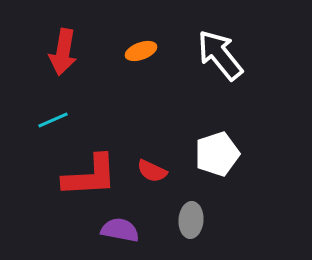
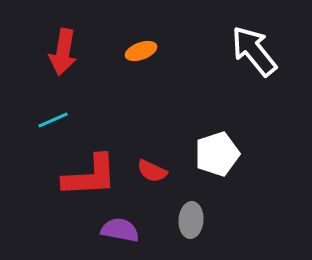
white arrow: moved 34 px right, 4 px up
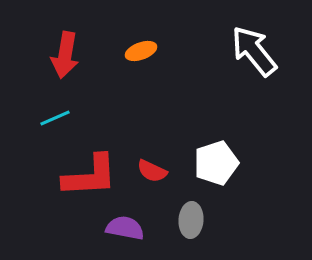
red arrow: moved 2 px right, 3 px down
cyan line: moved 2 px right, 2 px up
white pentagon: moved 1 px left, 9 px down
purple semicircle: moved 5 px right, 2 px up
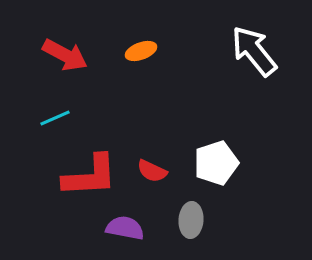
red arrow: rotated 72 degrees counterclockwise
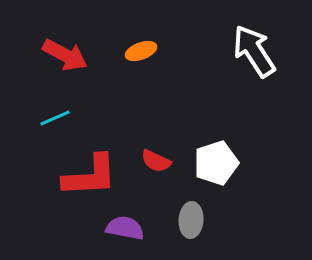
white arrow: rotated 6 degrees clockwise
red semicircle: moved 4 px right, 10 px up
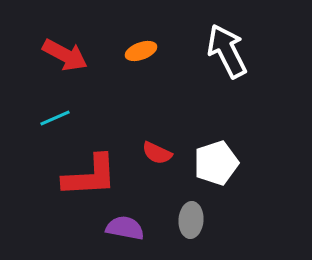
white arrow: moved 27 px left; rotated 6 degrees clockwise
red semicircle: moved 1 px right, 8 px up
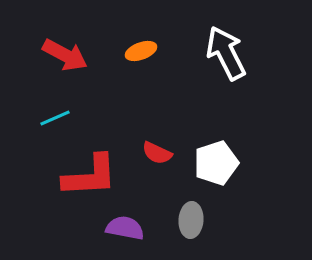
white arrow: moved 1 px left, 2 px down
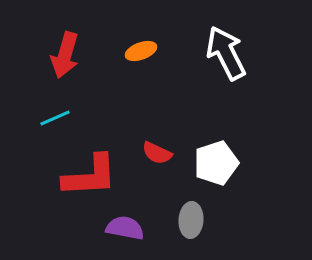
red arrow: rotated 78 degrees clockwise
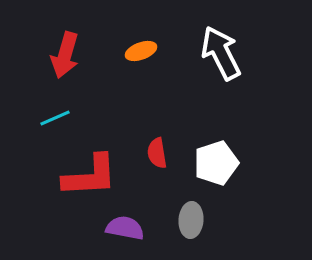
white arrow: moved 5 px left
red semicircle: rotated 56 degrees clockwise
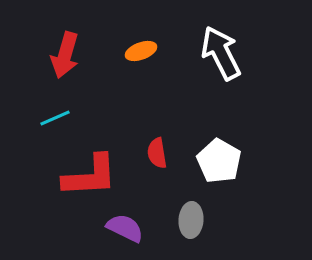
white pentagon: moved 3 px right, 2 px up; rotated 24 degrees counterclockwise
purple semicircle: rotated 15 degrees clockwise
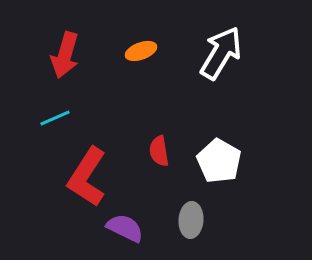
white arrow: rotated 58 degrees clockwise
red semicircle: moved 2 px right, 2 px up
red L-shape: moved 3 px left, 1 px down; rotated 126 degrees clockwise
